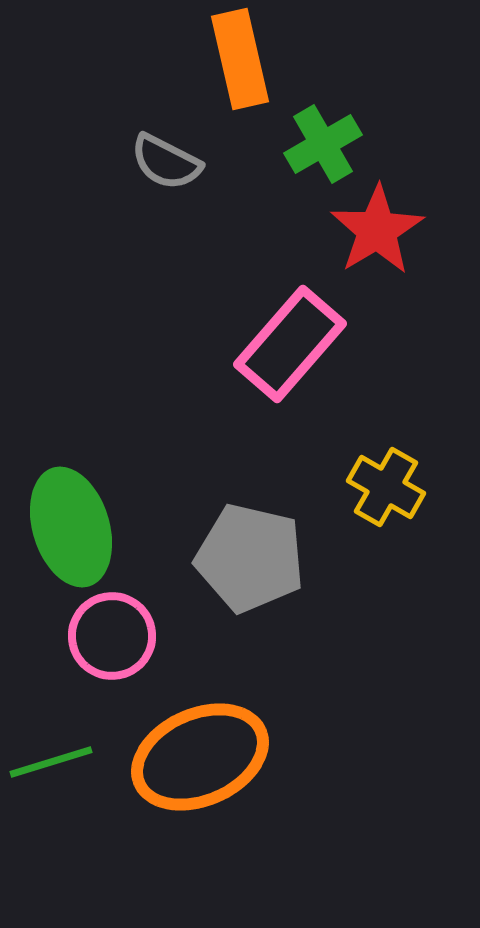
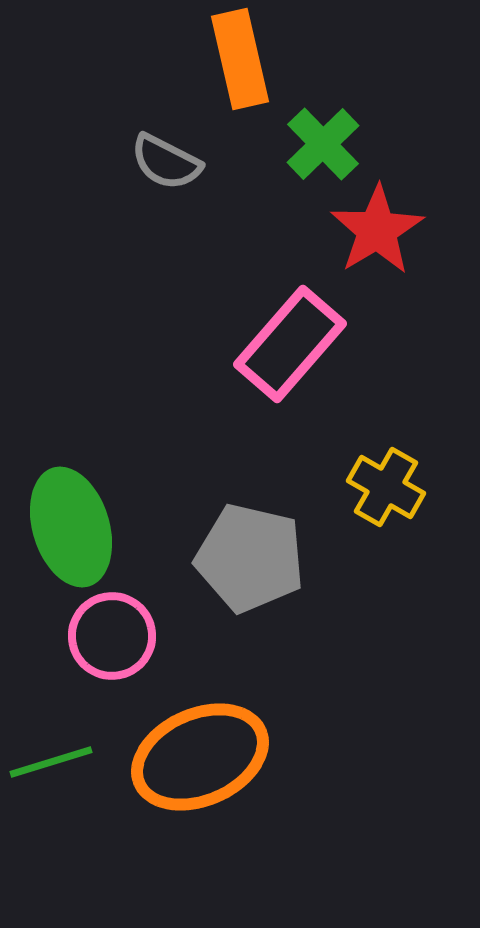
green cross: rotated 14 degrees counterclockwise
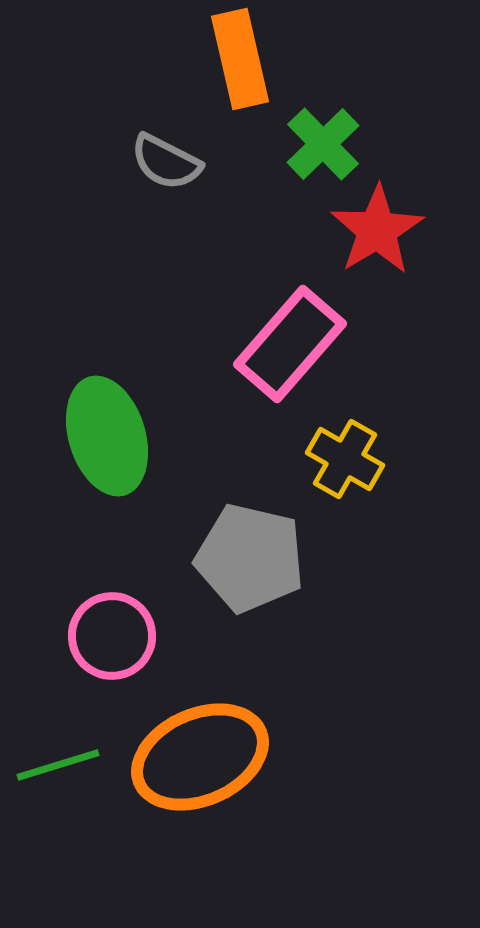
yellow cross: moved 41 px left, 28 px up
green ellipse: moved 36 px right, 91 px up
green line: moved 7 px right, 3 px down
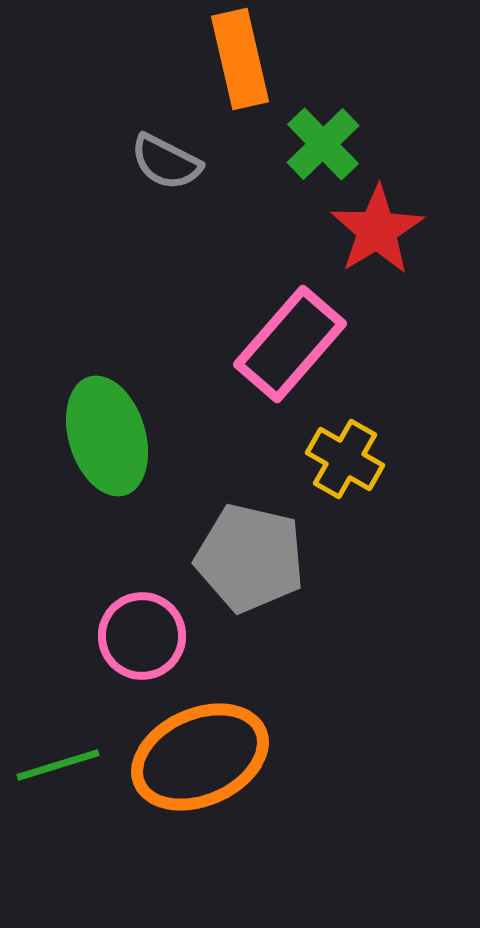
pink circle: moved 30 px right
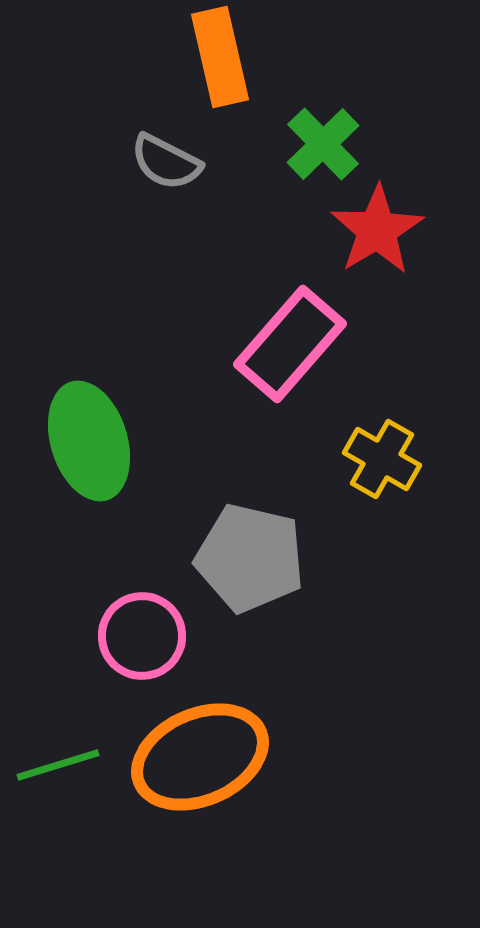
orange rectangle: moved 20 px left, 2 px up
green ellipse: moved 18 px left, 5 px down
yellow cross: moved 37 px right
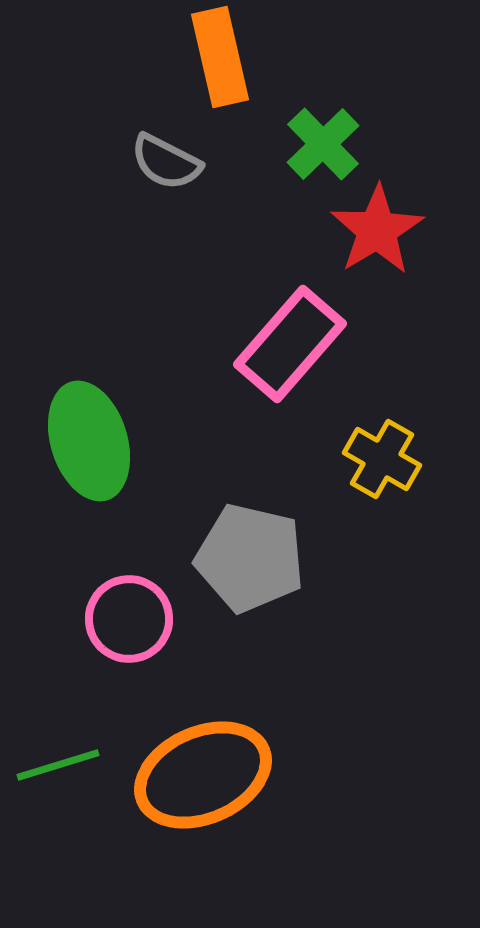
pink circle: moved 13 px left, 17 px up
orange ellipse: moved 3 px right, 18 px down
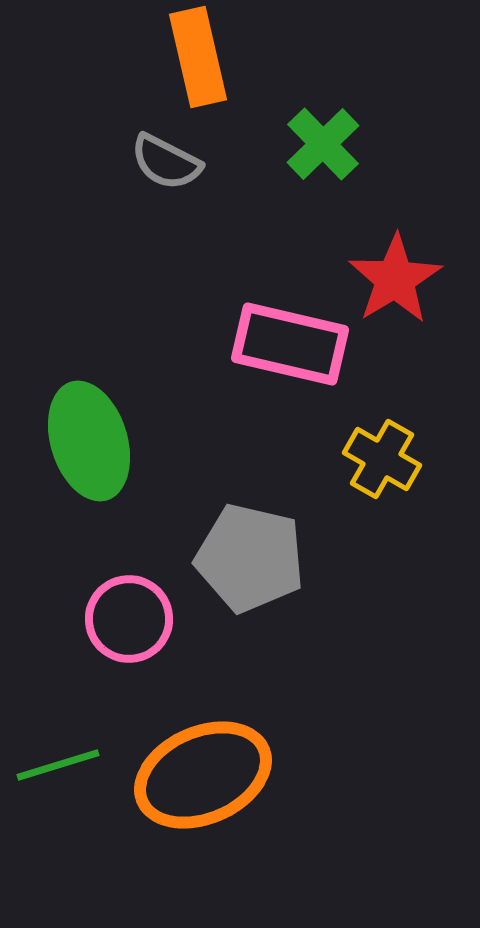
orange rectangle: moved 22 px left
red star: moved 18 px right, 49 px down
pink rectangle: rotated 62 degrees clockwise
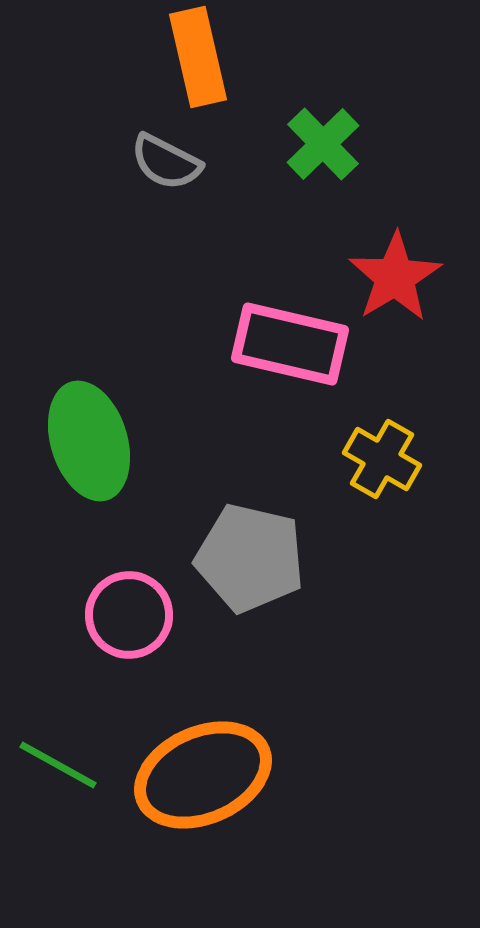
red star: moved 2 px up
pink circle: moved 4 px up
green line: rotated 46 degrees clockwise
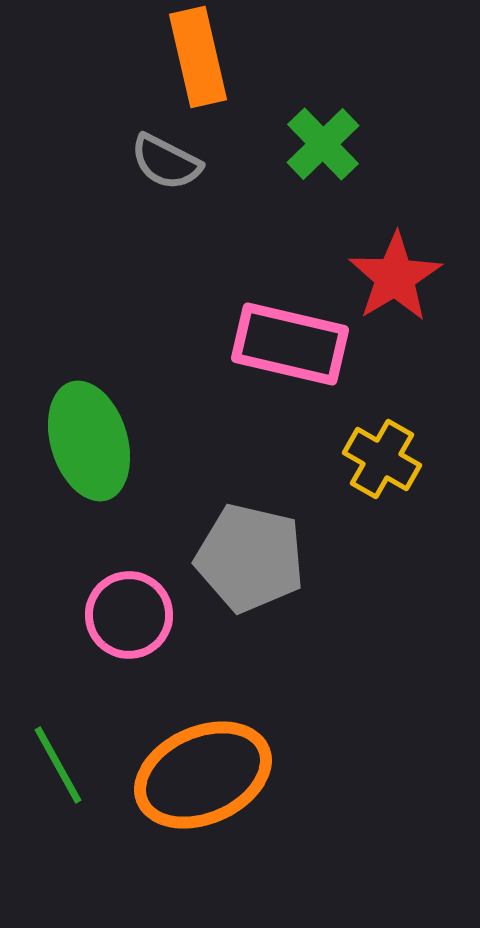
green line: rotated 32 degrees clockwise
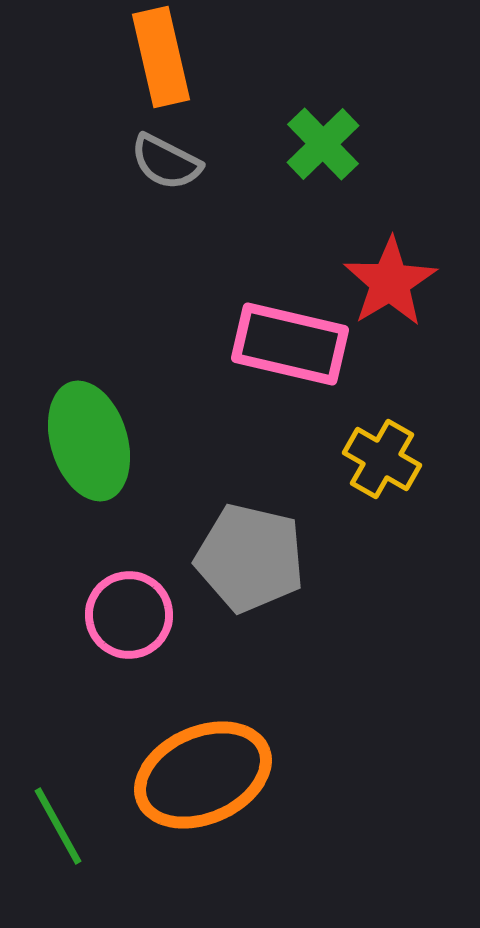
orange rectangle: moved 37 px left
red star: moved 5 px left, 5 px down
green line: moved 61 px down
